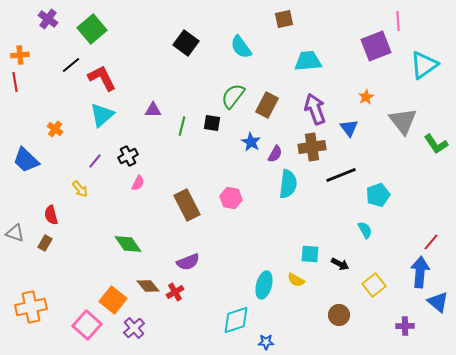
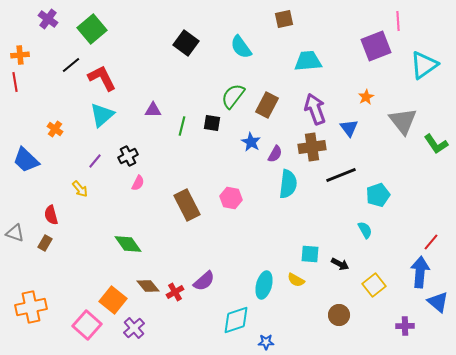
purple semicircle at (188, 262): moved 16 px right, 19 px down; rotated 20 degrees counterclockwise
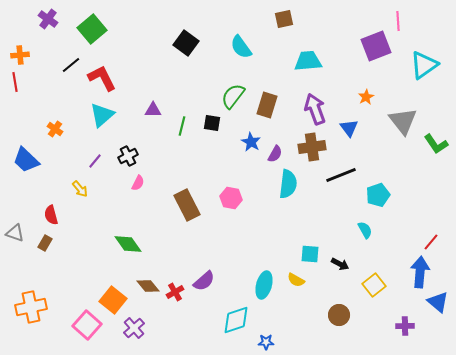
brown rectangle at (267, 105): rotated 10 degrees counterclockwise
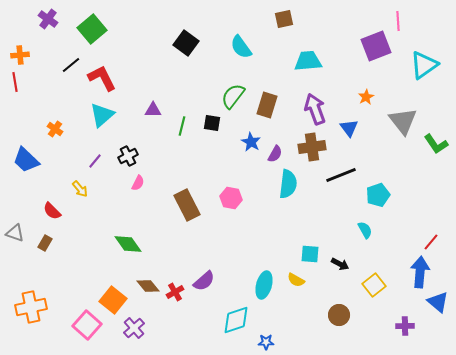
red semicircle at (51, 215): moved 1 px right, 4 px up; rotated 30 degrees counterclockwise
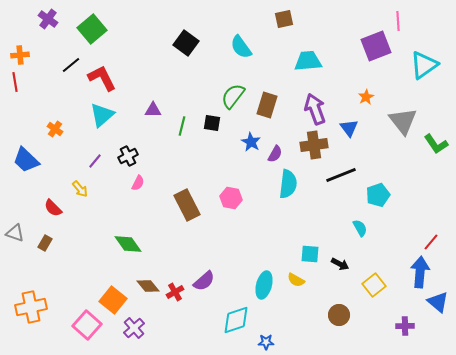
brown cross at (312, 147): moved 2 px right, 2 px up
red semicircle at (52, 211): moved 1 px right, 3 px up
cyan semicircle at (365, 230): moved 5 px left, 2 px up
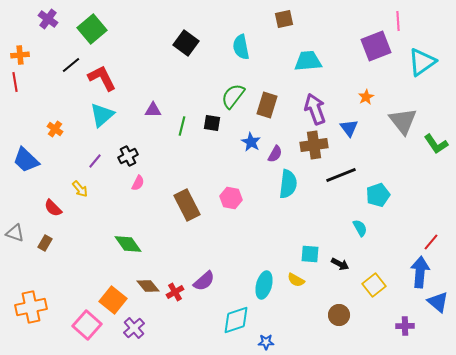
cyan semicircle at (241, 47): rotated 25 degrees clockwise
cyan triangle at (424, 65): moved 2 px left, 3 px up
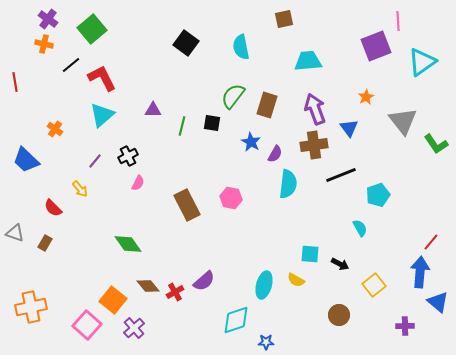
orange cross at (20, 55): moved 24 px right, 11 px up; rotated 18 degrees clockwise
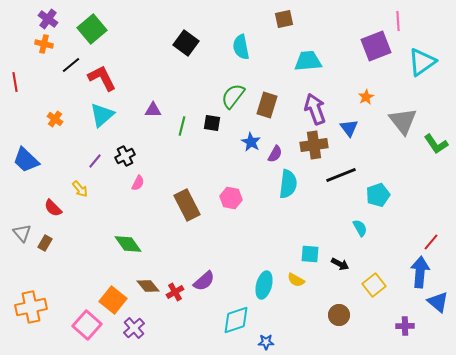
orange cross at (55, 129): moved 10 px up
black cross at (128, 156): moved 3 px left
gray triangle at (15, 233): moved 7 px right; rotated 30 degrees clockwise
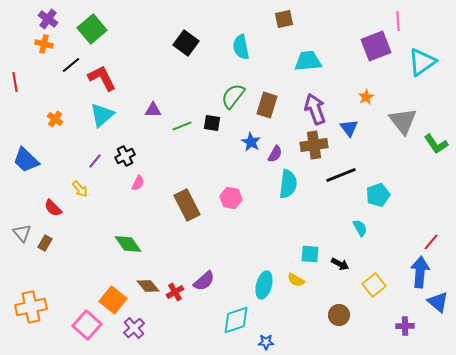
green line at (182, 126): rotated 54 degrees clockwise
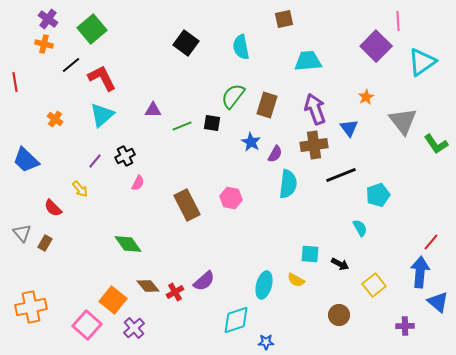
purple square at (376, 46): rotated 24 degrees counterclockwise
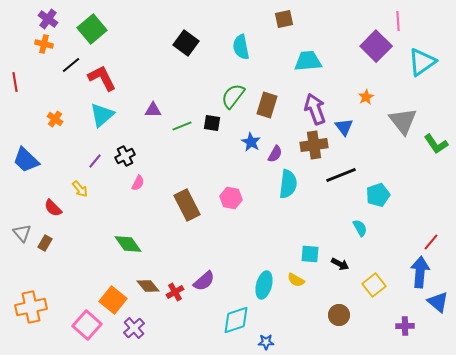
blue triangle at (349, 128): moved 5 px left, 1 px up
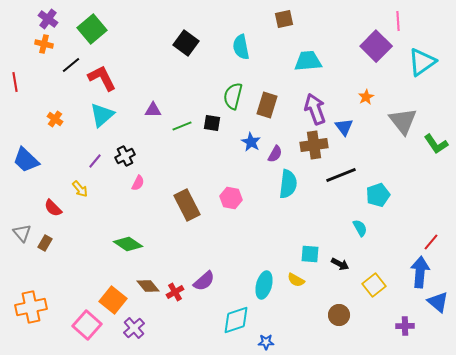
green semicircle at (233, 96): rotated 24 degrees counterclockwise
green diamond at (128, 244): rotated 20 degrees counterclockwise
